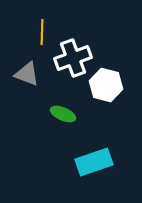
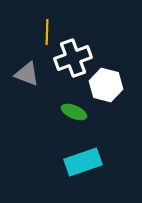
yellow line: moved 5 px right
green ellipse: moved 11 px right, 2 px up
cyan rectangle: moved 11 px left
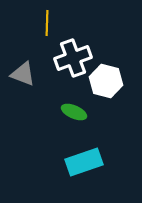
yellow line: moved 9 px up
gray triangle: moved 4 px left
white hexagon: moved 4 px up
cyan rectangle: moved 1 px right
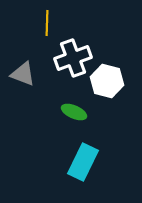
white hexagon: moved 1 px right
cyan rectangle: moved 1 px left; rotated 45 degrees counterclockwise
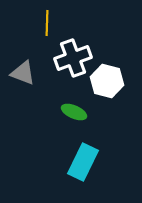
gray triangle: moved 1 px up
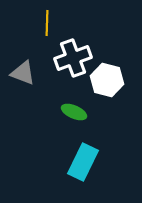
white hexagon: moved 1 px up
